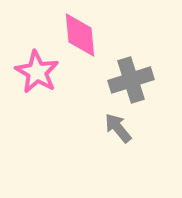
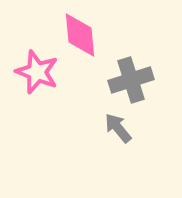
pink star: rotated 9 degrees counterclockwise
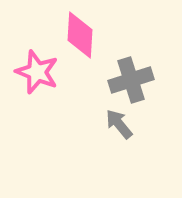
pink diamond: rotated 9 degrees clockwise
gray arrow: moved 1 px right, 4 px up
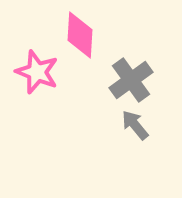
gray cross: rotated 18 degrees counterclockwise
gray arrow: moved 16 px right, 1 px down
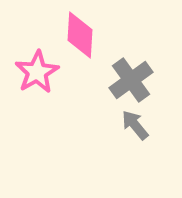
pink star: rotated 21 degrees clockwise
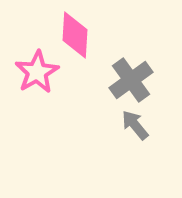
pink diamond: moved 5 px left
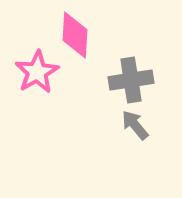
gray cross: rotated 27 degrees clockwise
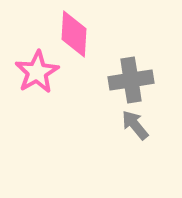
pink diamond: moved 1 px left, 1 px up
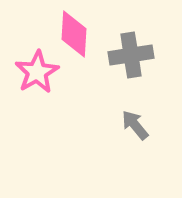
gray cross: moved 25 px up
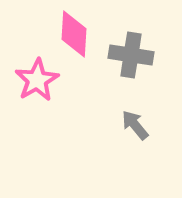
gray cross: rotated 18 degrees clockwise
pink star: moved 8 px down
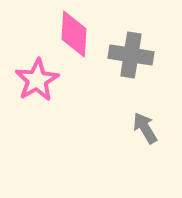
gray arrow: moved 10 px right, 3 px down; rotated 8 degrees clockwise
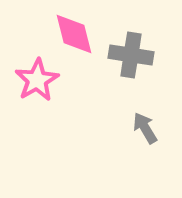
pink diamond: rotated 18 degrees counterclockwise
